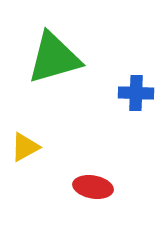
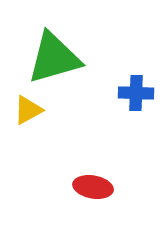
yellow triangle: moved 3 px right, 37 px up
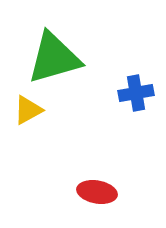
blue cross: rotated 12 degrees counterclockwise
red ellipse: moved 4 px right, 5 px down
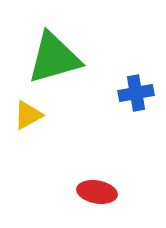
yellow triangle: moved 5 px down
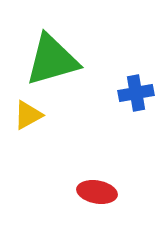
green triangle: moved 2 px left, 2 px down
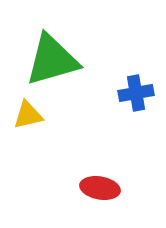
yellow triangle: rotated 16 degrees clockwise
red ellipse: moved 3 px right, 4 px up
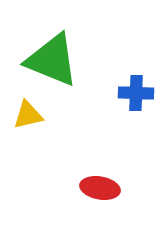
green triangle: rotated 38 degrees clockwise
blue cross: rotated 12 degrees clockwise
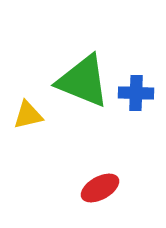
green triangle: moved 31 px right, 21 px down
red ellipse: rotated 39 degrees counterclockwise
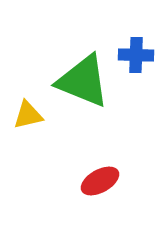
blue cross: moved 38 px up
red ellipse: moved 7 px up
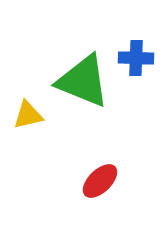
blue cross: moved 3 px down
red ellipse: rotated 15 degrees counterclockwise
